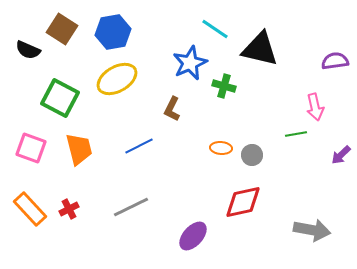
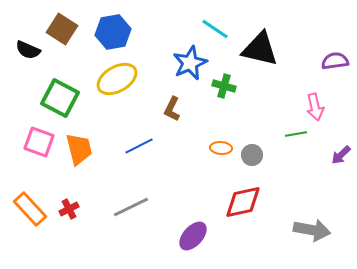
pink square: moved 8 px right, 6 px up
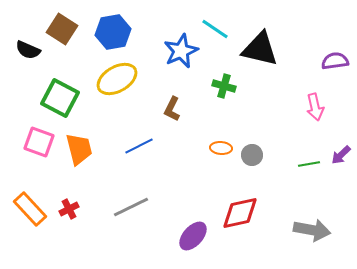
blue star: moved 9 px left, 12 px up
green line: moved 13 px right, 30 px down
red diamond: moved 3 px left, 11 px down
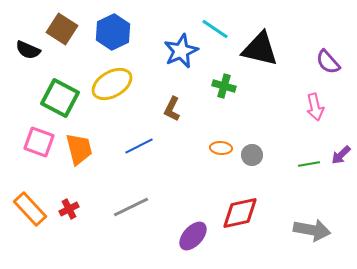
blue hexagon: rotated 16 degrees counterclockwise
purple semicircle: moved 7 px left, 1 px down; rotated 124 degrees counterclockwise
yellow ellipse: moved 5 px left, 5 px down
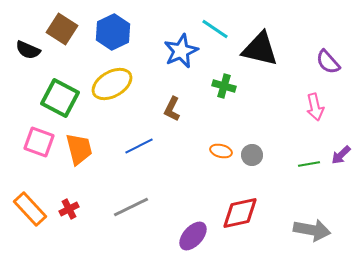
orange ellipse: moved 3 px down; rotated 10 degrees clockwise
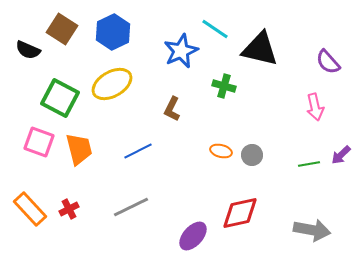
blue line: moved 1 px left, 5 px down
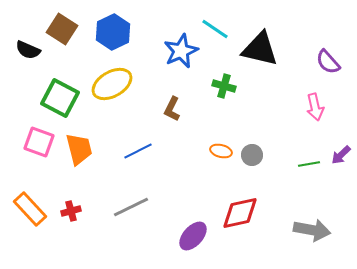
red cross: moved 2 px right, 2 px down; rotated 12 degrees clockwise
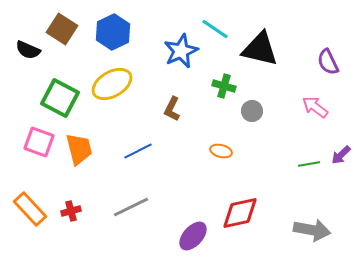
purple semicircle: rotated 16 degrees clockwise
pink arrow: rotated 140 degrees clockwise
gray circle: moved 44 px up
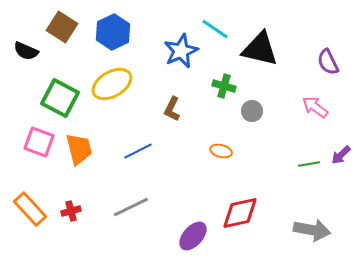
brown square: moved 2 px up
black semicircle: moved 2 px left, 1 px down
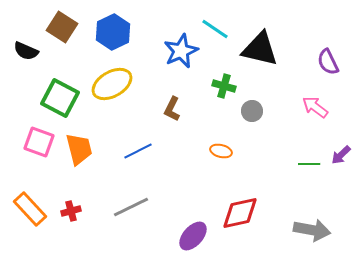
green line: rotated 10 degrees clockwise
